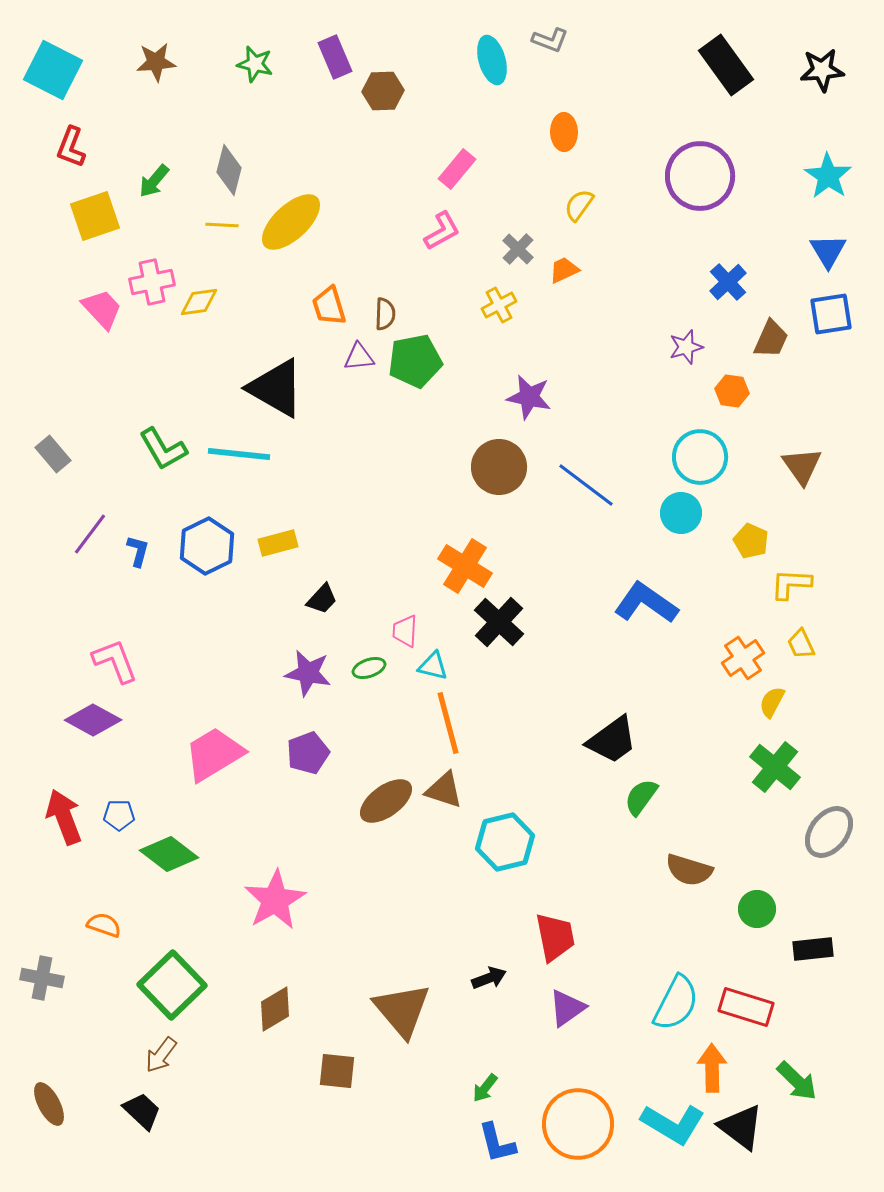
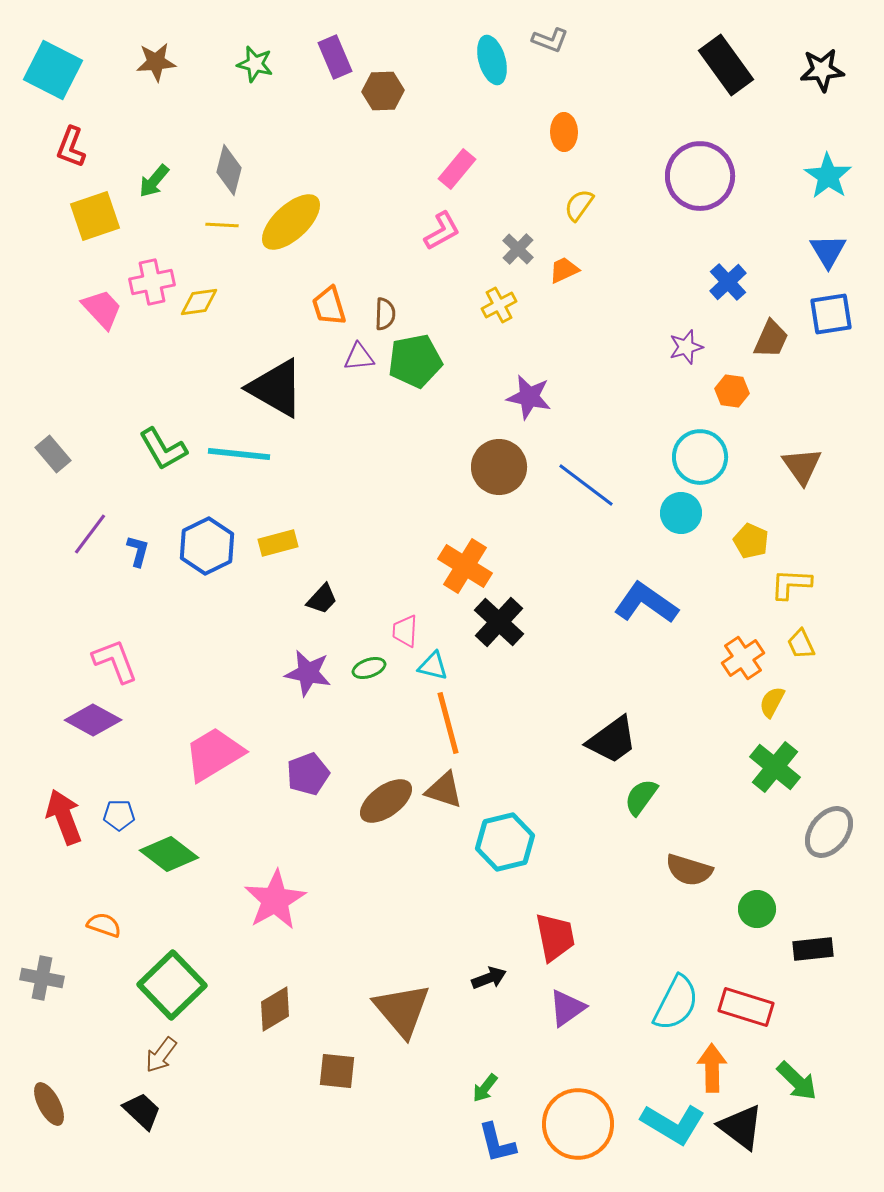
purple pentagon at (308, 753): moved 21 px down
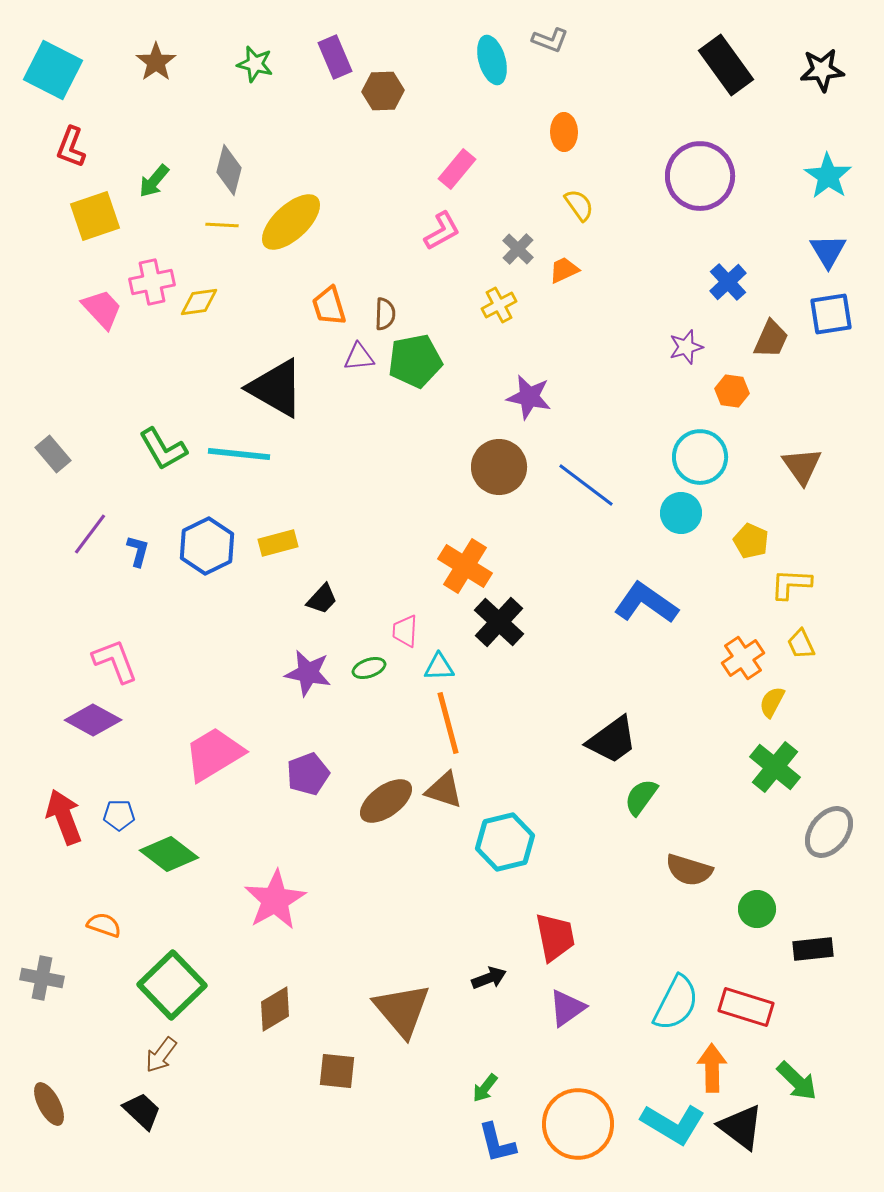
brown star at (156, 62): rotated 30 degrees counterclockwise
yellow semicircle at (579, 205): rotated 108 degrees clockwise
cyan triangle at (433, 666): moved 6 px right, 1 px down; rotated 16 degrees counterclockwise
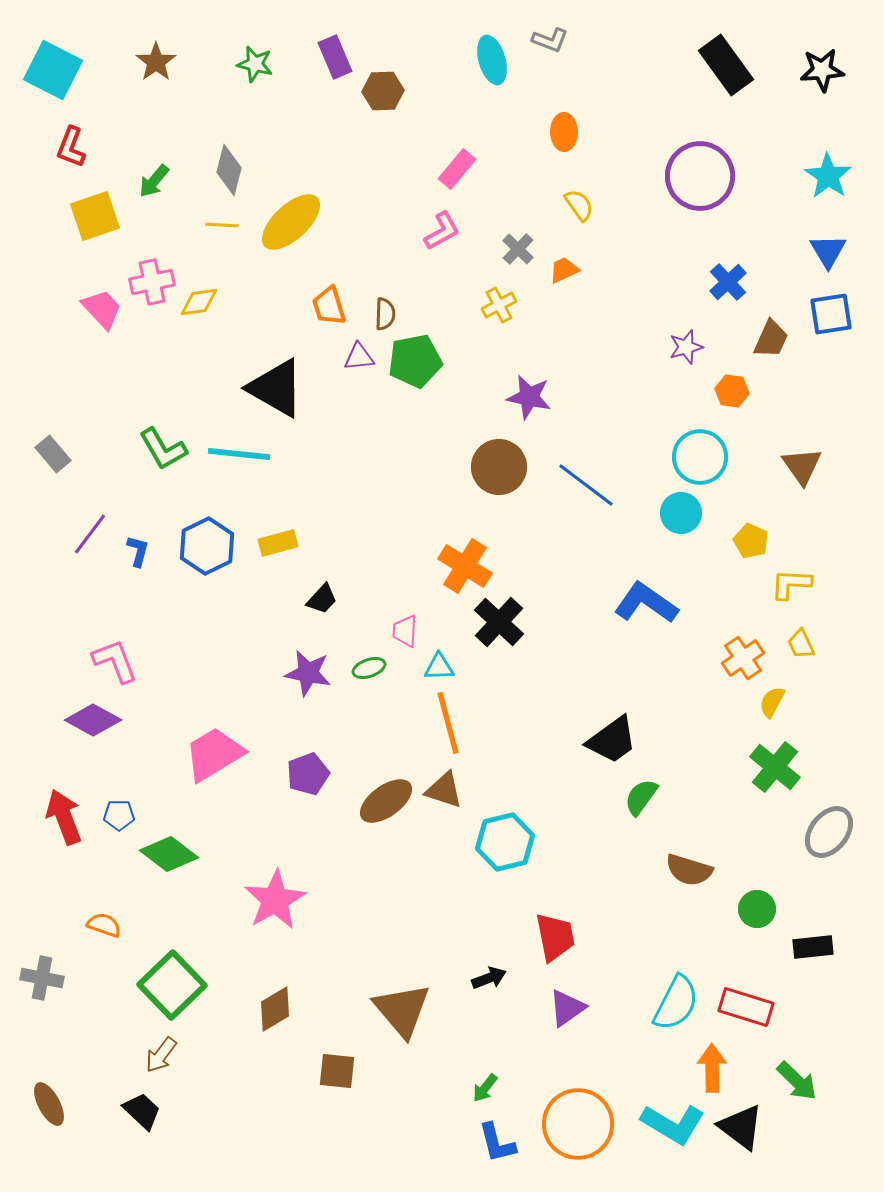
black rectangle at (813, 949): moved 2 px up
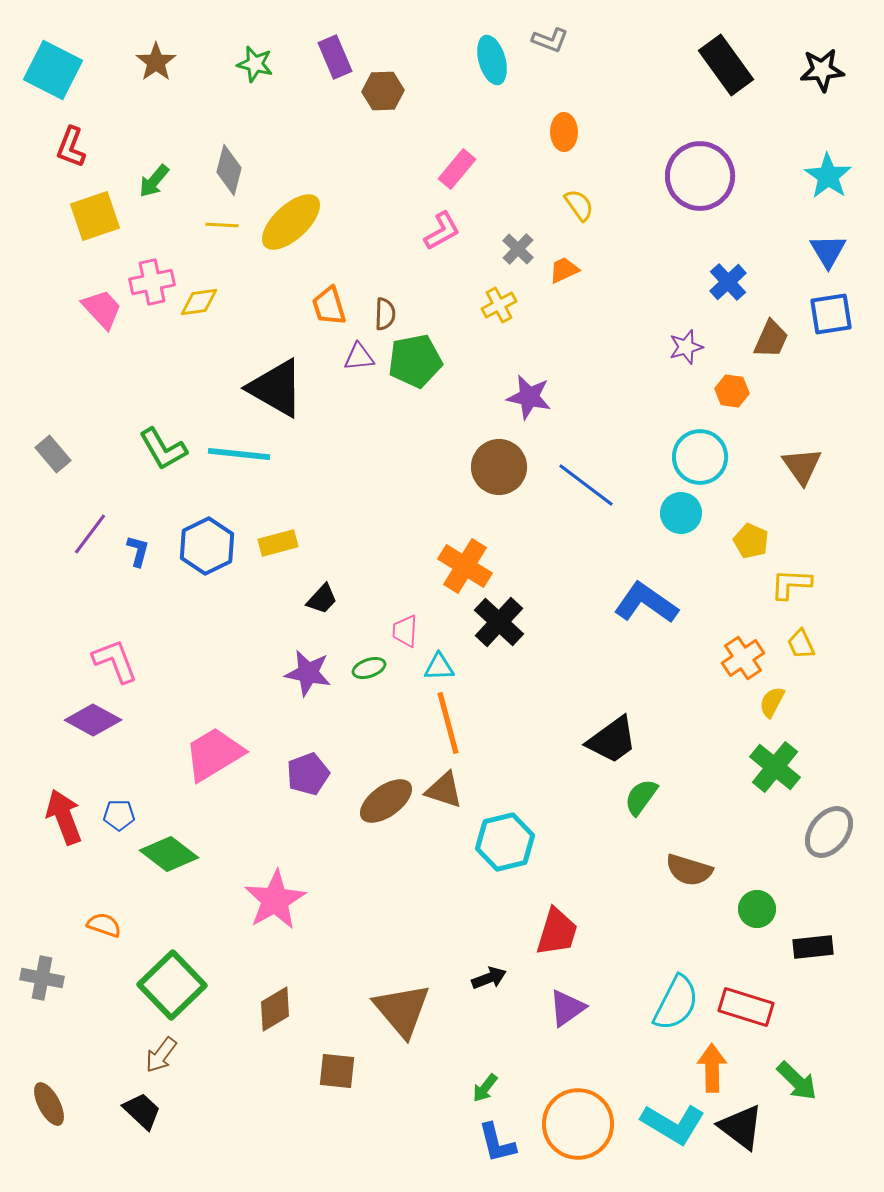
red trapezoid at (555, 937): moved 2 px right, 5 px up; rotated 28 degrees clockwise
